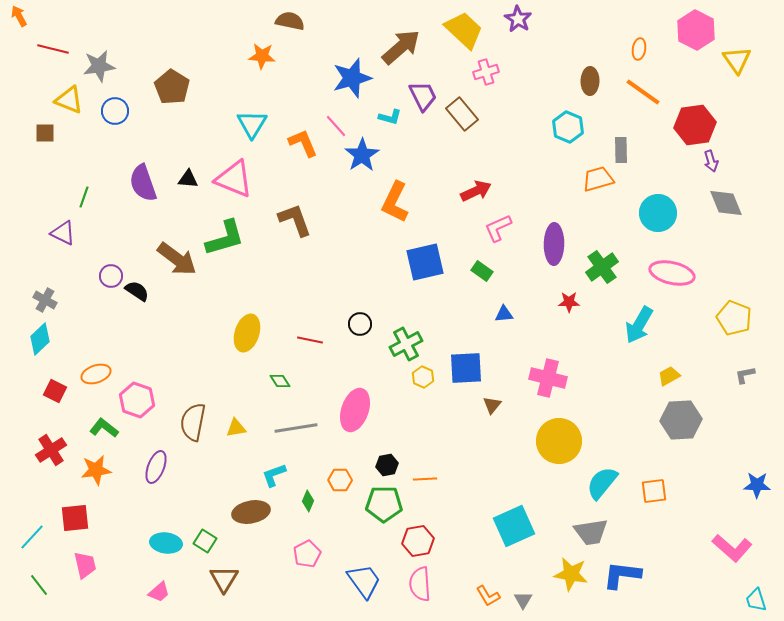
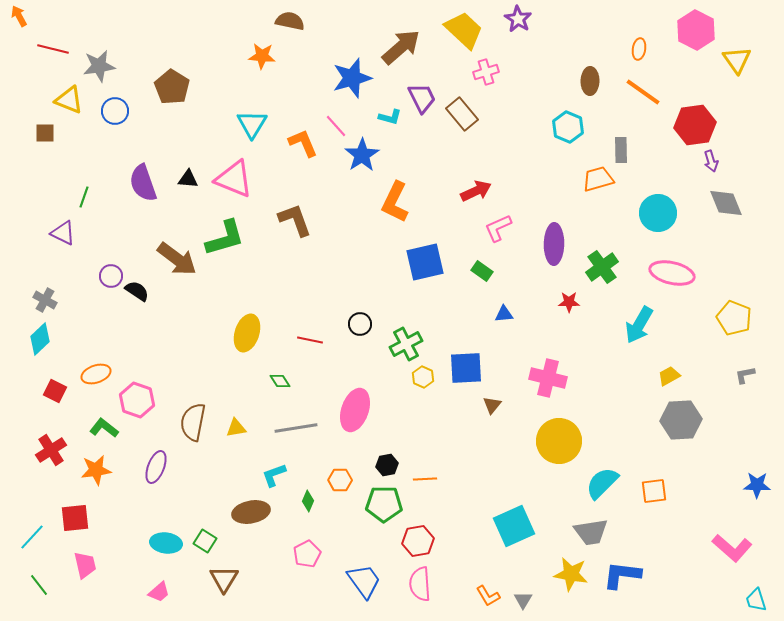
purple trapezoid at (423, 96): moved 1 px left, 2 px down
cyan semicircle at (602, 483): rotated 6 degrees clockwise
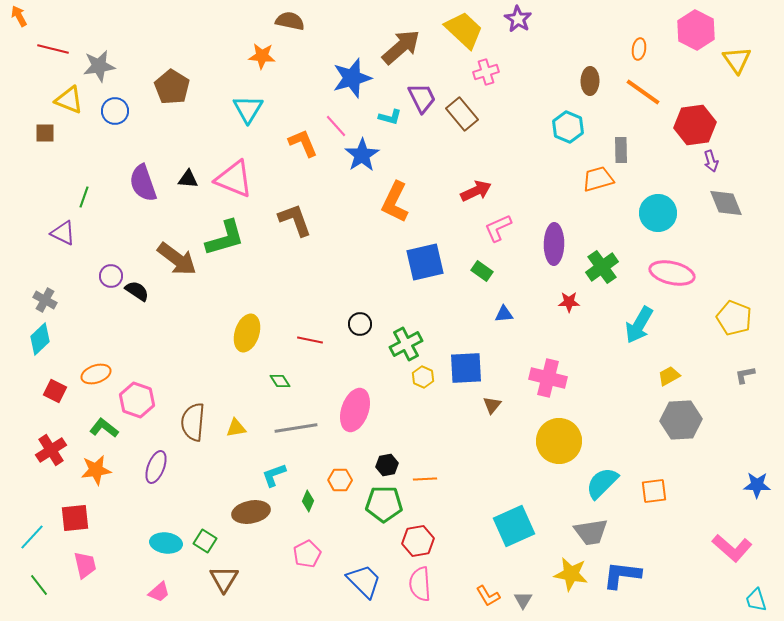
cyan triangle at (252, 124): moved 4 px left, 15 px up
brown semicircle at (193, 422): rotated 6 degrees counterclockwise
blue trapezoid at (364, 581): rotated 9 degrees counterclockwise
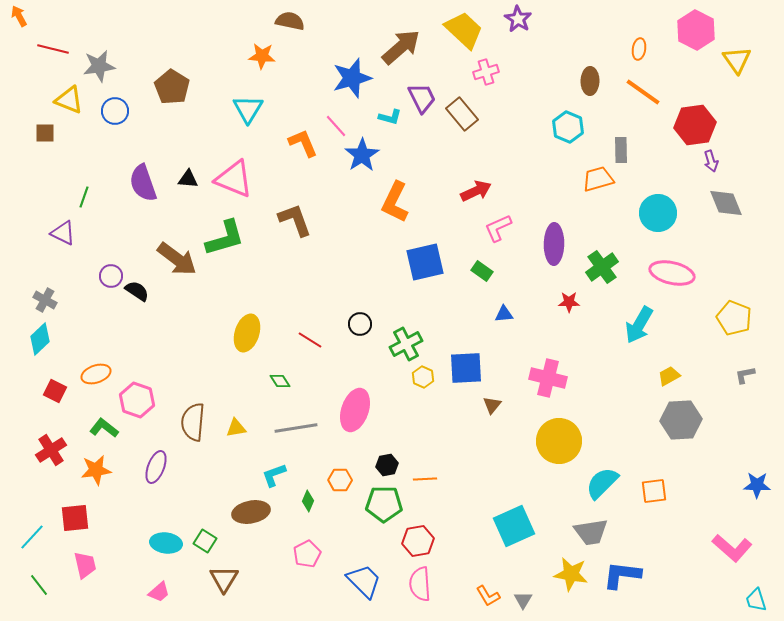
red line at (310, 340): rotated 20 degrees clockwise
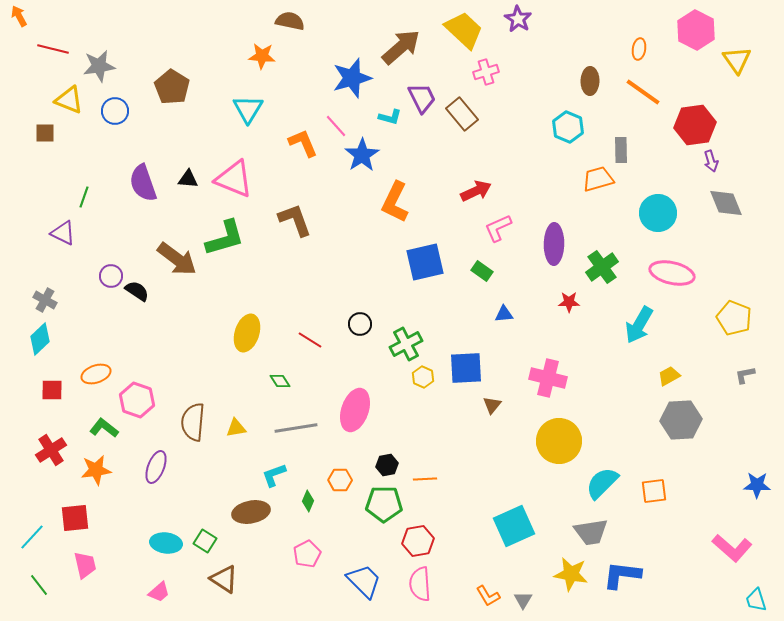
red square at (55, 391): moved 3 px left, 1 px up; rotated 25 degrees counterclockwise
brown triangle at (224, 579): rotated 28 degrees counterclockwise
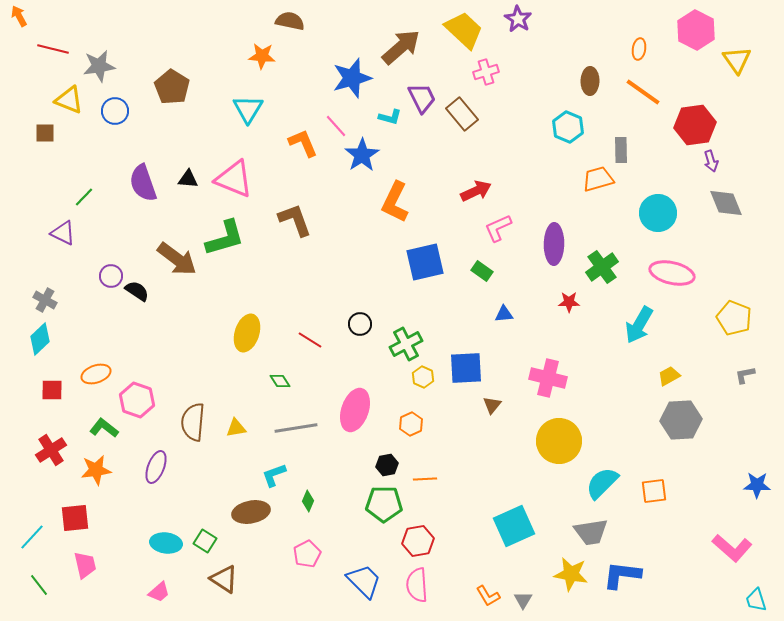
green line at (84, 197): rotated 25 degrees clockwise
orange hexagon at (340, 480): moved 71 px right, 56 px up; rotated 25 degrees counterclockwise
pink semicircle at (420, 584): moved 3 px left, 1 px down
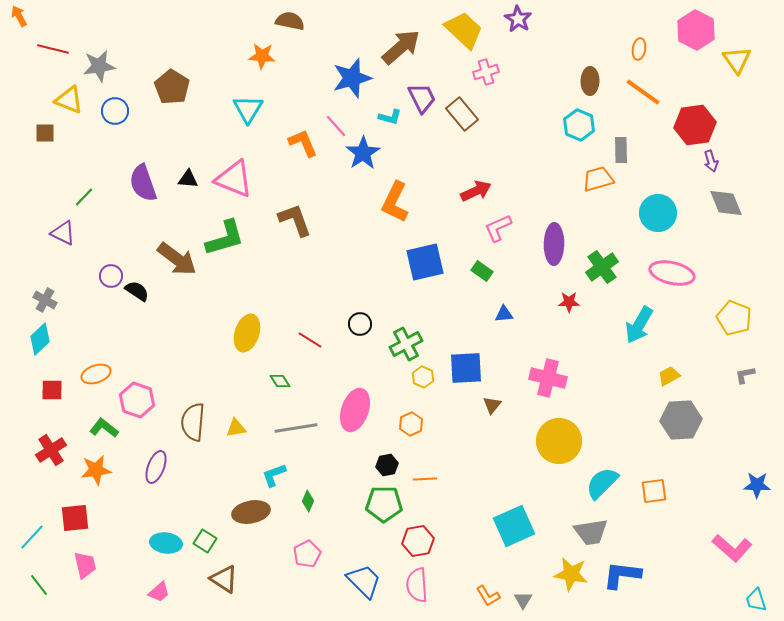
cyan hexagon at (568, 127): moved 11 px right, 2 px up
blue star at (362, 155): moved 1 px right, 2 px up
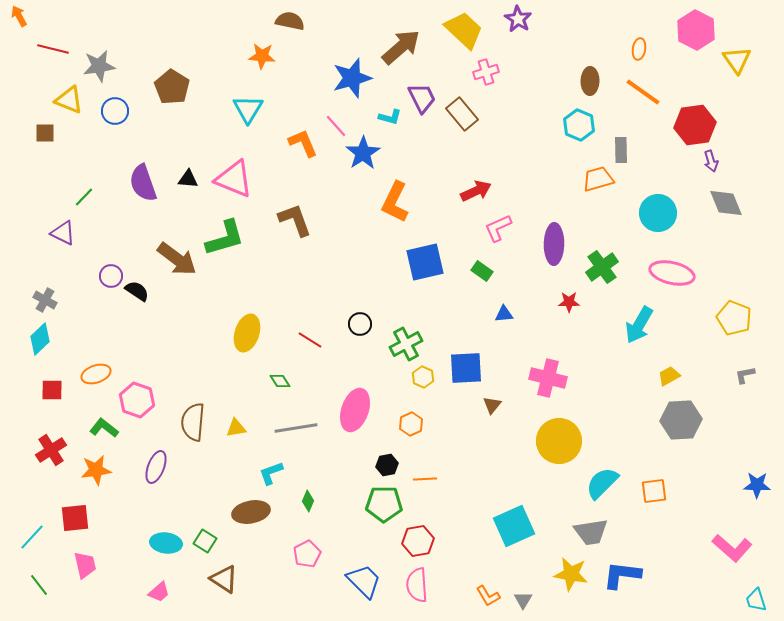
cyan L-shape at (274, 475): moved 3 px left, 2 px up
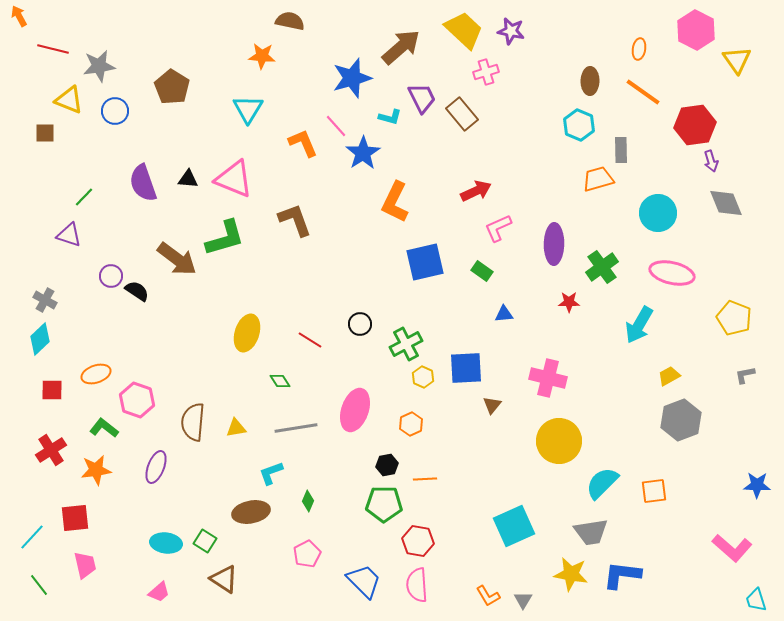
purple star at (518, 19): moved 7 px left, 12 px down; rotated 20 degrees counterclockwise
purple triangle at (63, 233): moved 6 px right, 2 px down; rotated 8 degrees counterclockwise
gray hexagon at (681, 420): rotated 18 degrees counterclockwise
red hexagon at (418, 541): rotated 20 degrees clockwise
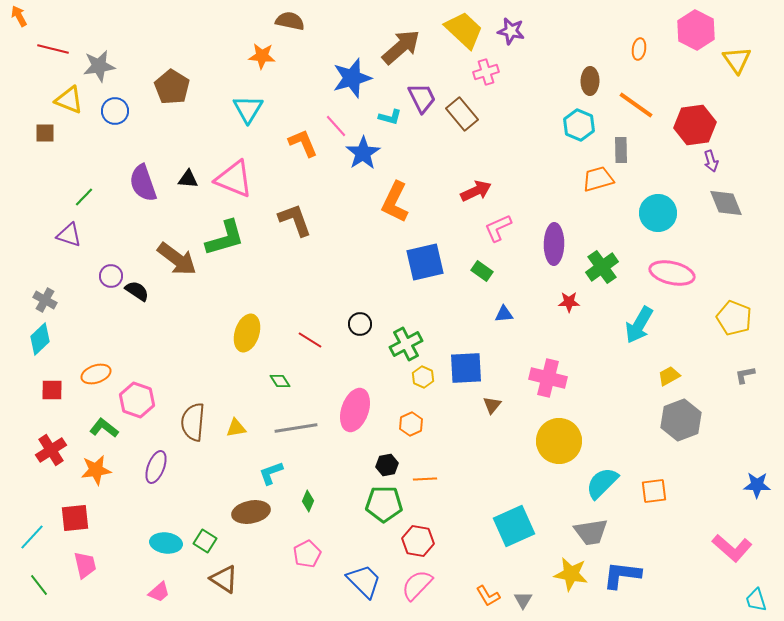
orange line at (643, 92): moved 7 px left, 13 px down
pink semicircle at (417, 585): rotated 48 degrees clockwise
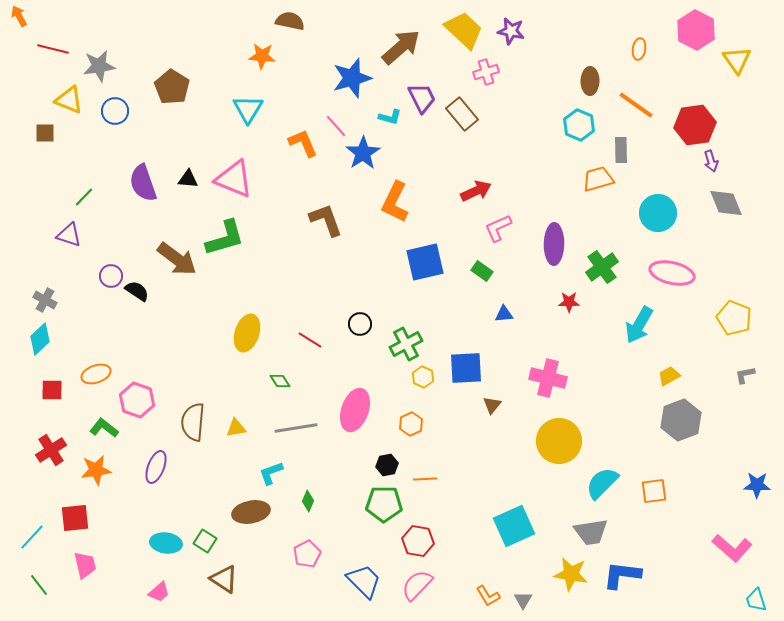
brown L-shape at (295, 220): moved 31 px right
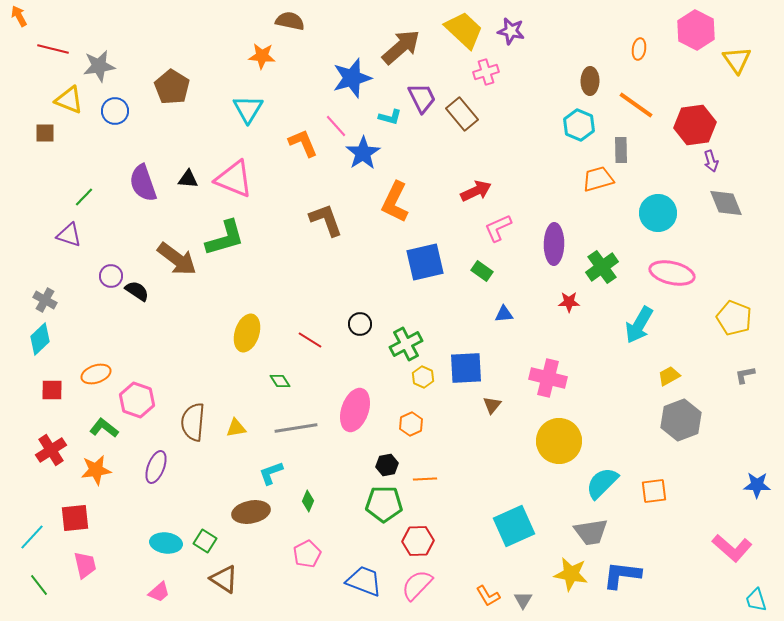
red hexagon at (418, 541): rotated 12 degrees counterclockwise
blue trapezoid at (364, 581): rotated 24 degrees counterclockwise
